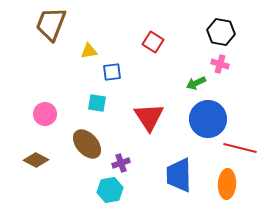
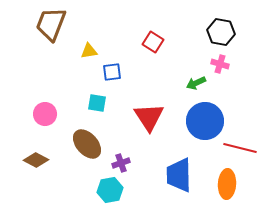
blue circle: moved 3 px left, 2 px down
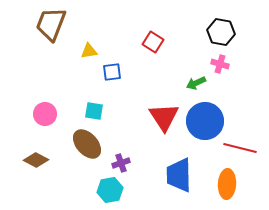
cyan square: moved 3 px left, 8 px down
red triangle: moved 15 px right
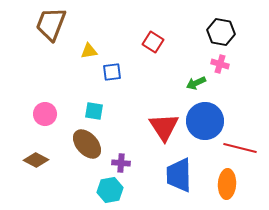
red triangle: moved 10 px down
purple cross: rotated 24 degrees clockwise
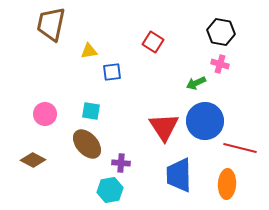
brown trapezoid: rotated 9 degrees counterclockwise
cyan square: moved 3 px left
brown diamond: moved 3 px left
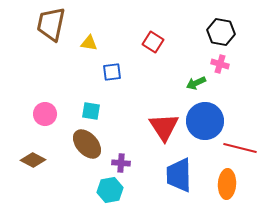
yellow triangle: moved 8 px up; rotated 18 degrees clockwise
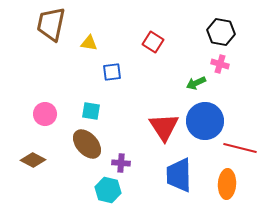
cyan hexagon: moved 2 px left; rotated 25 degrees clockwise
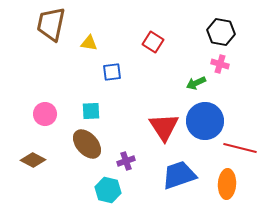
cyan square: rotated 12 degrees counterclockwise
purple cross: moved 5 px right, 2 px up; rotated 24 degrees counterclockwise
blue trapezoid: rotated 72 degrees clockwise
